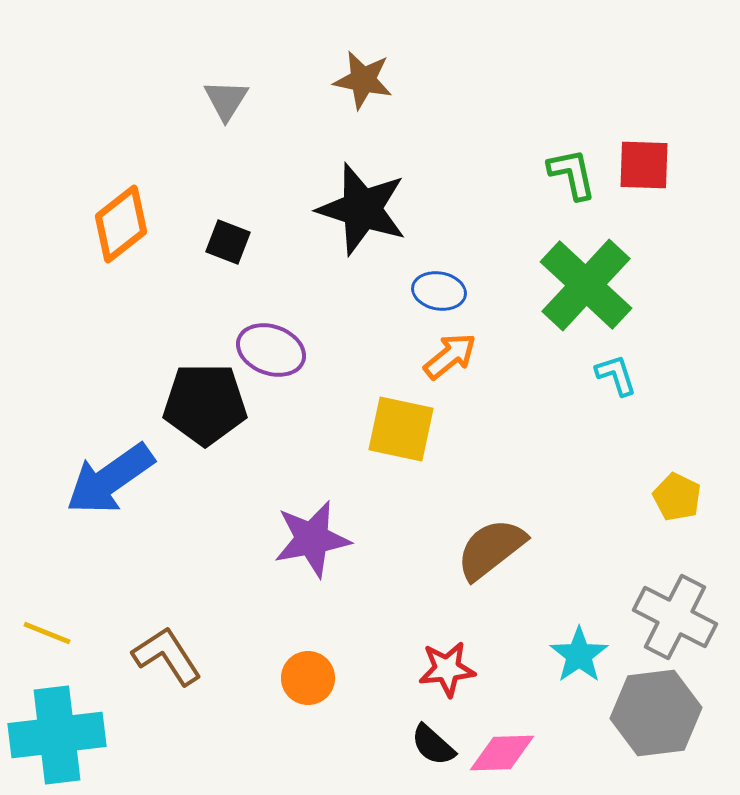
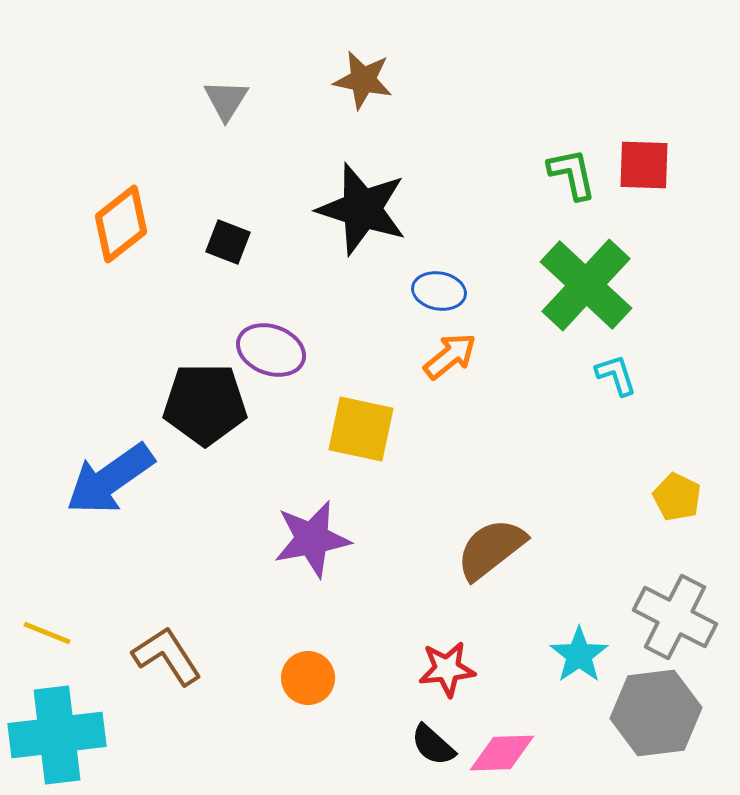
yellow square: moved 40 px left
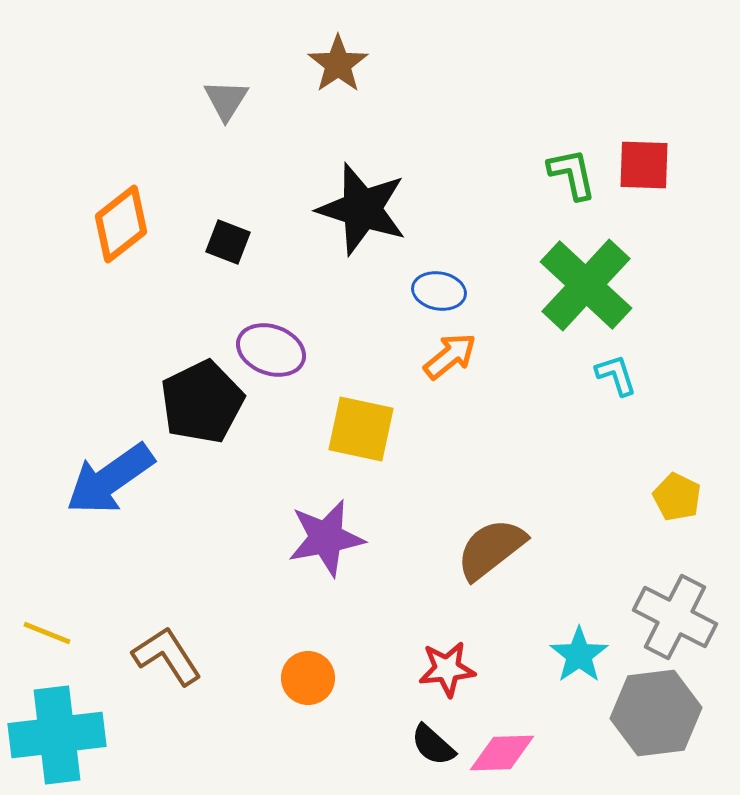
brown star: moved 25 px left, 16 px up; rotated 26 degrees clockwise
black pentagon: moved 3 px left, 2 px up; rotated 26 degrees counterclockwise
purple star: moved 14 px right, 1 px up
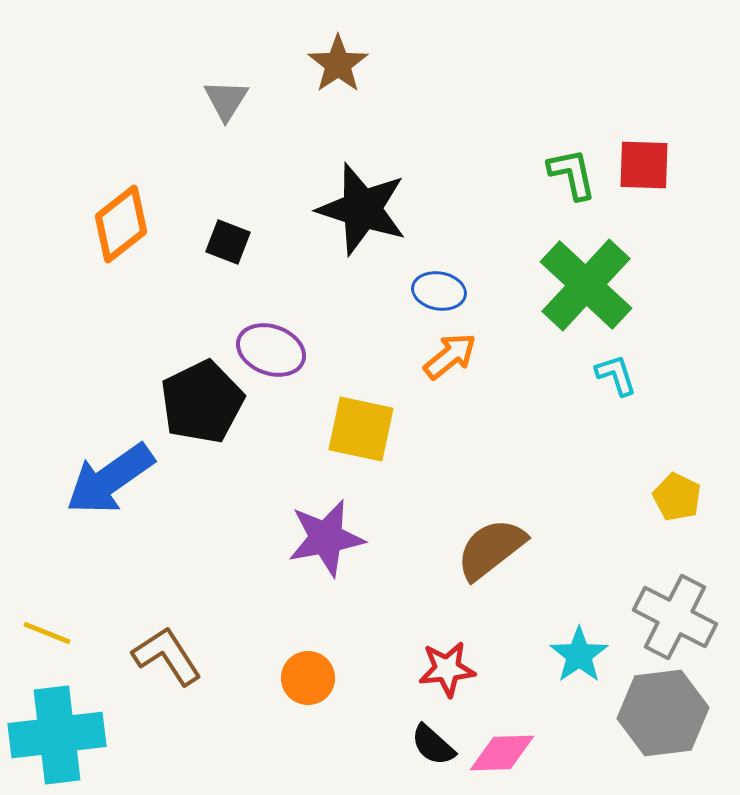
gray hexagon: moved 7 px right
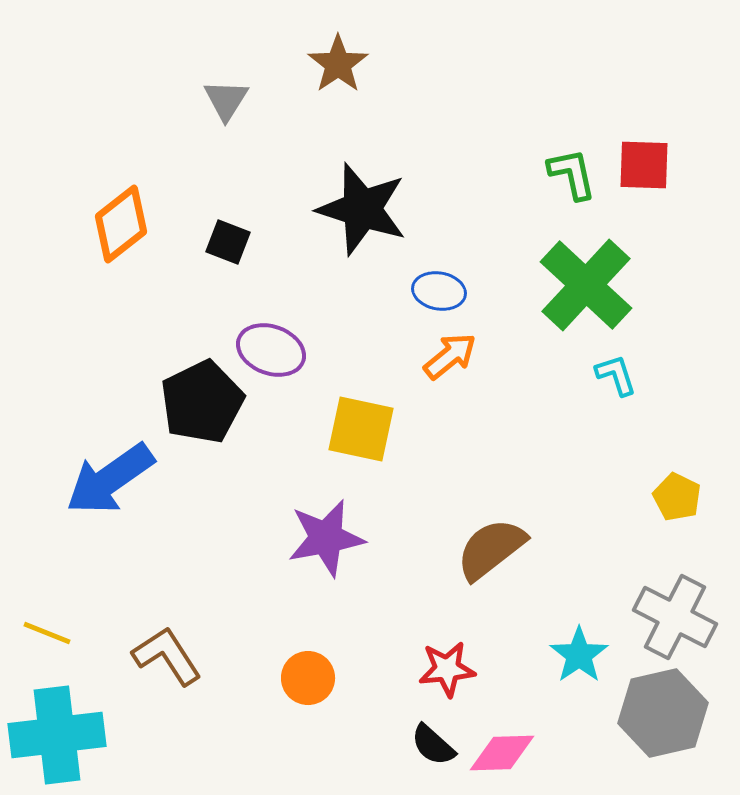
gray hexagon: rotated 6 degrees counterclockwise
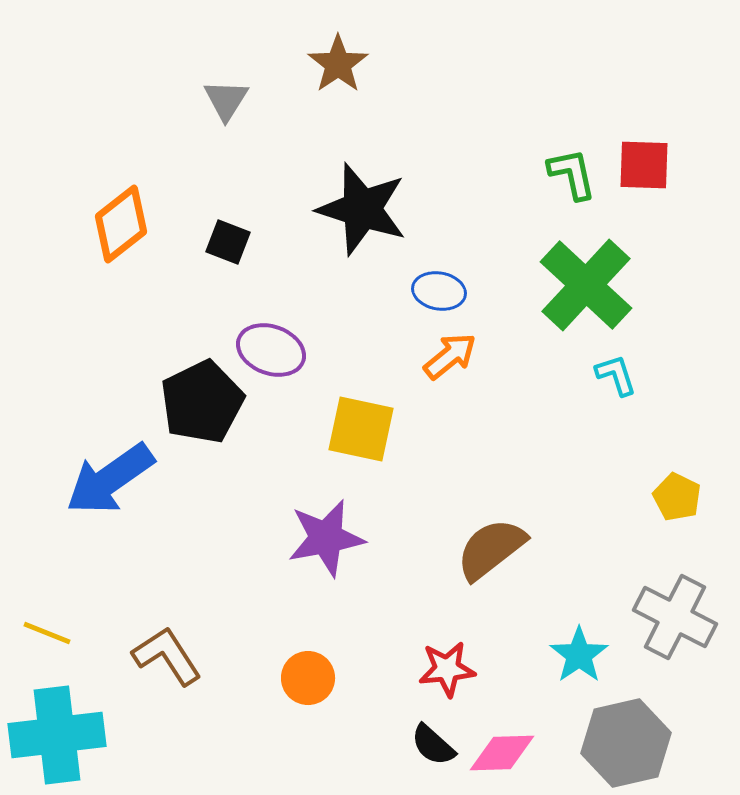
gray hexagon: moved 37 px left, 30 px down
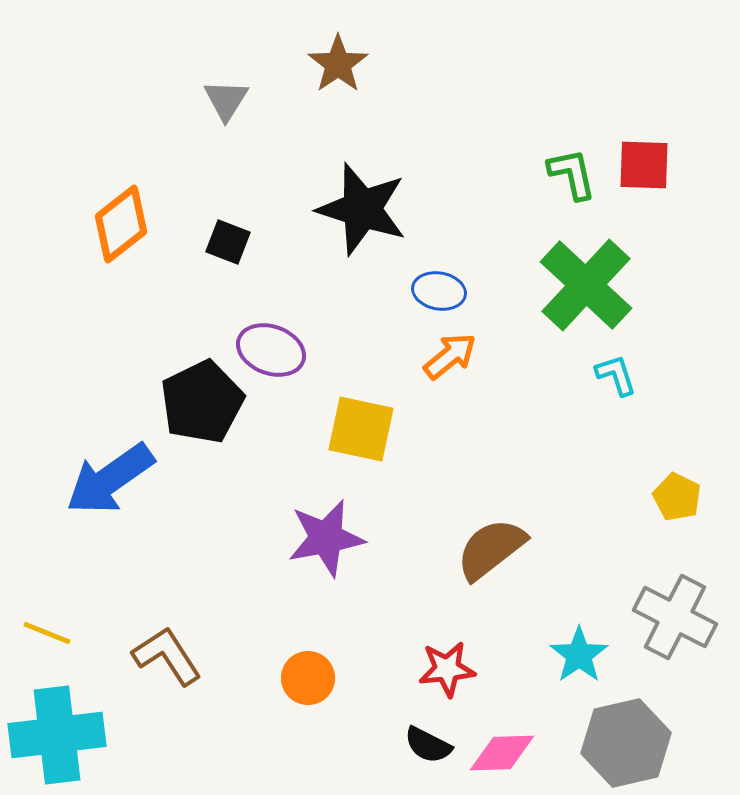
black semicircle: moved 5 px left; rotated 15 degrees counterclockwise
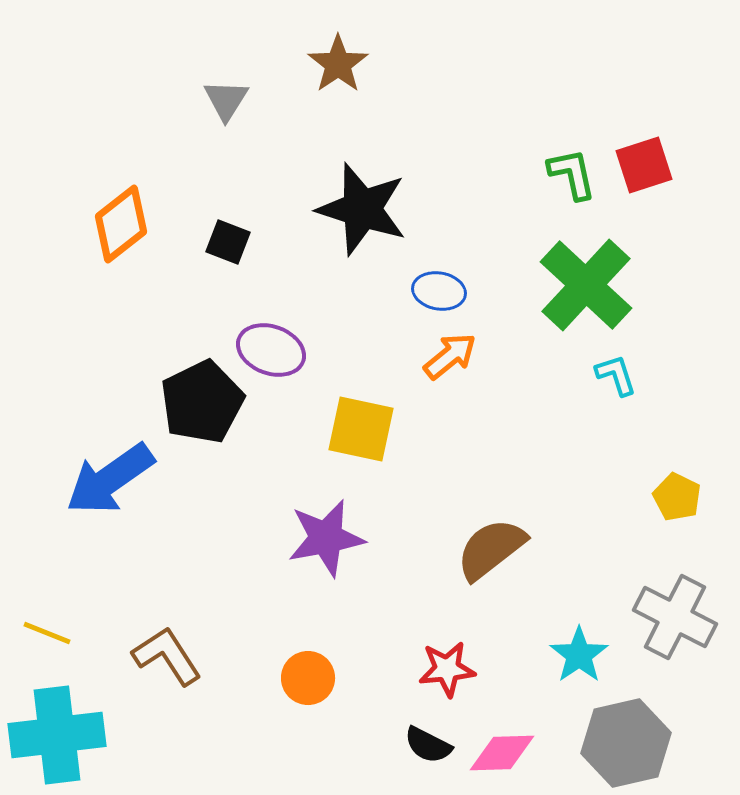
red square: rotated 20 degrees counterclockwise
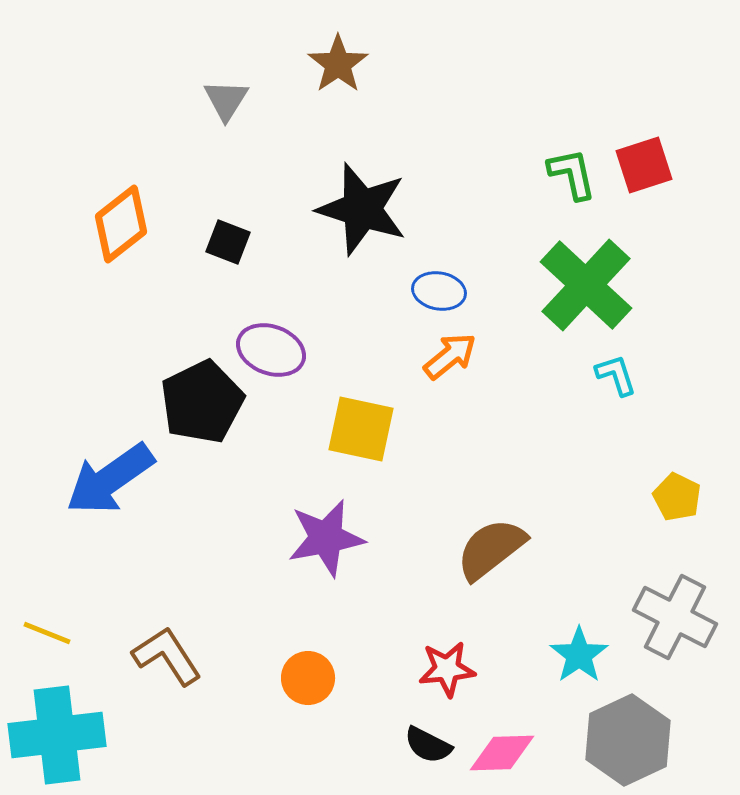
gray hexagon: moved 2 px right, 3 px up; rotated 12 degrees counterclockwise
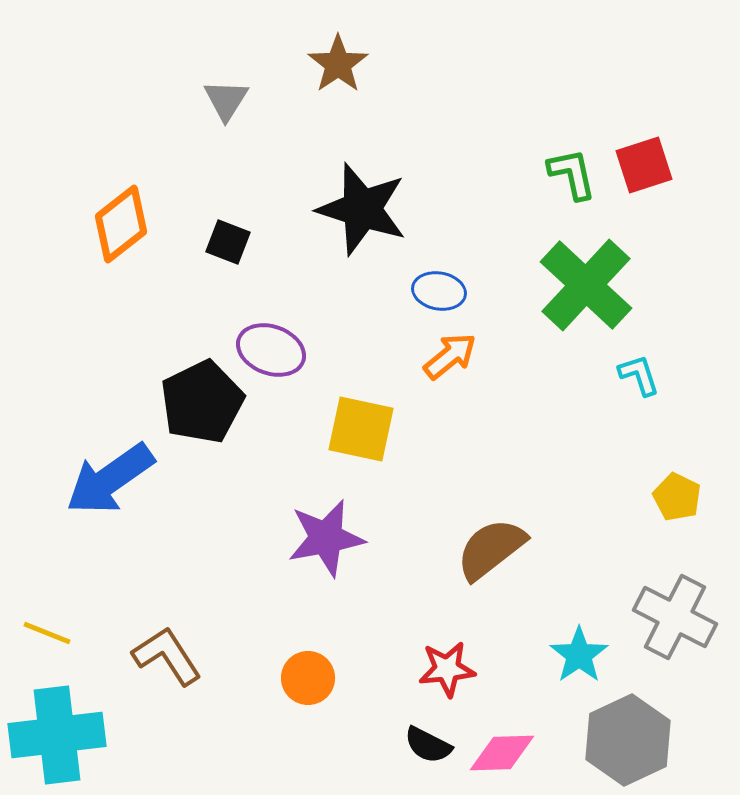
cyan L-shape: moved 23 px right
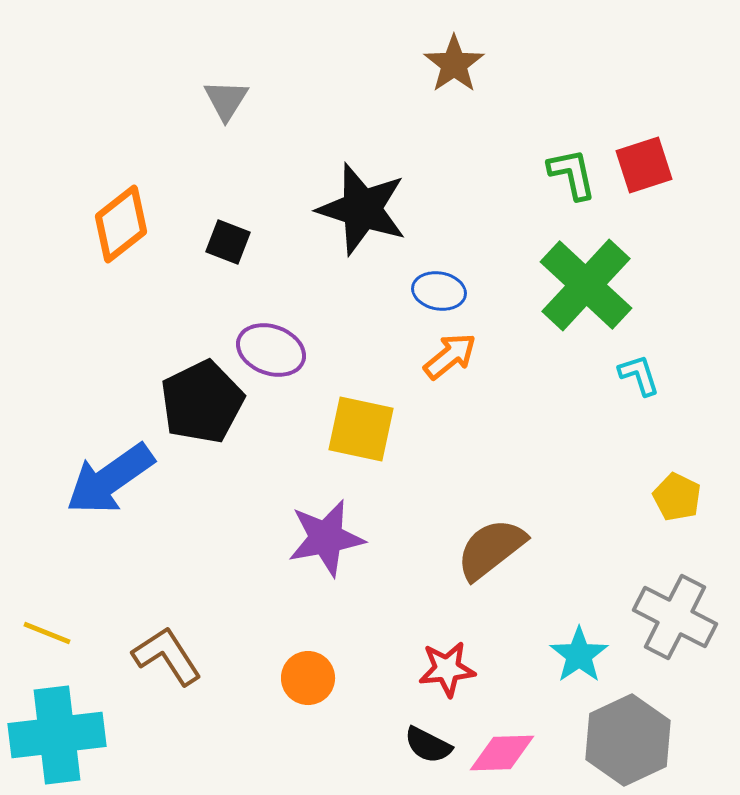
brown star: moved 116 px right
